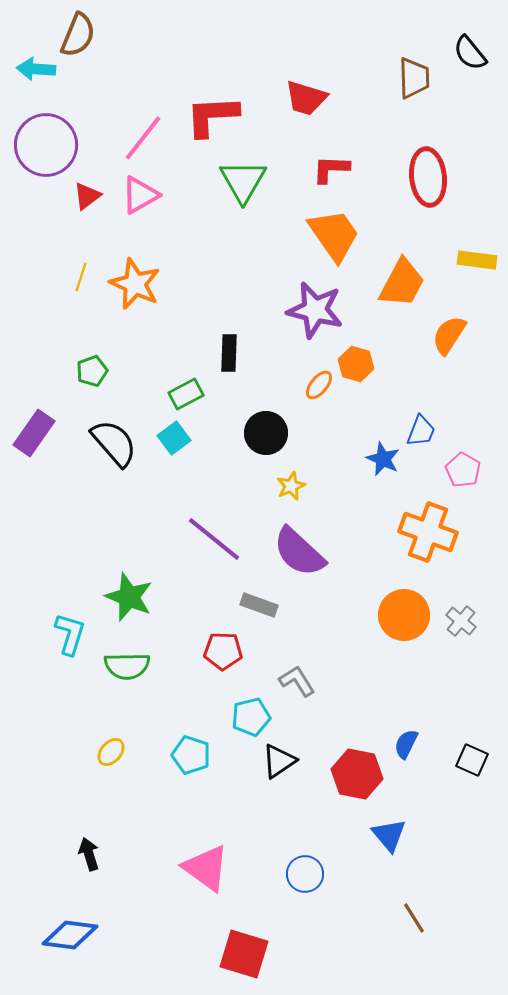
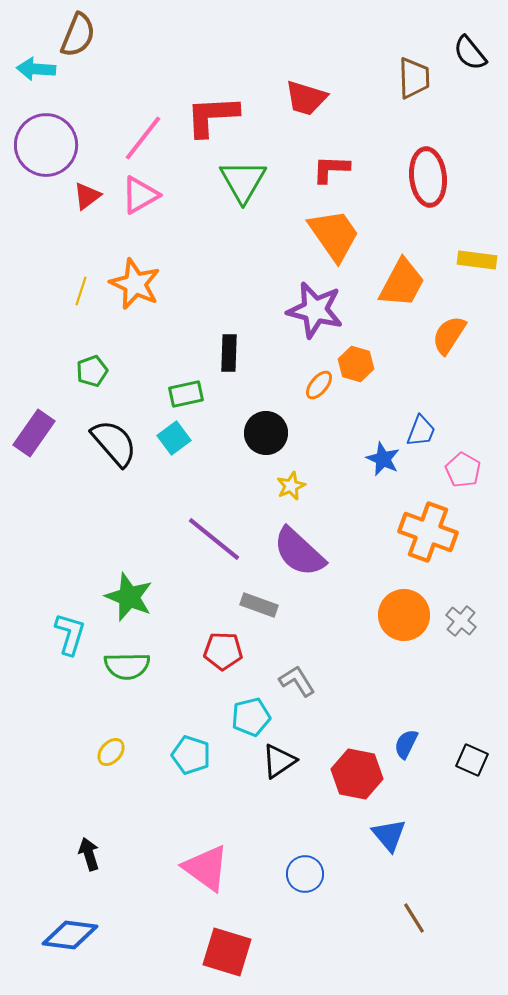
yellow line at (81, 277): moved 14 px down
green rectangle at (186, 394): rotated 16 degrees clockwise
red square at (244, 954): moved 17 px left, 2 px up
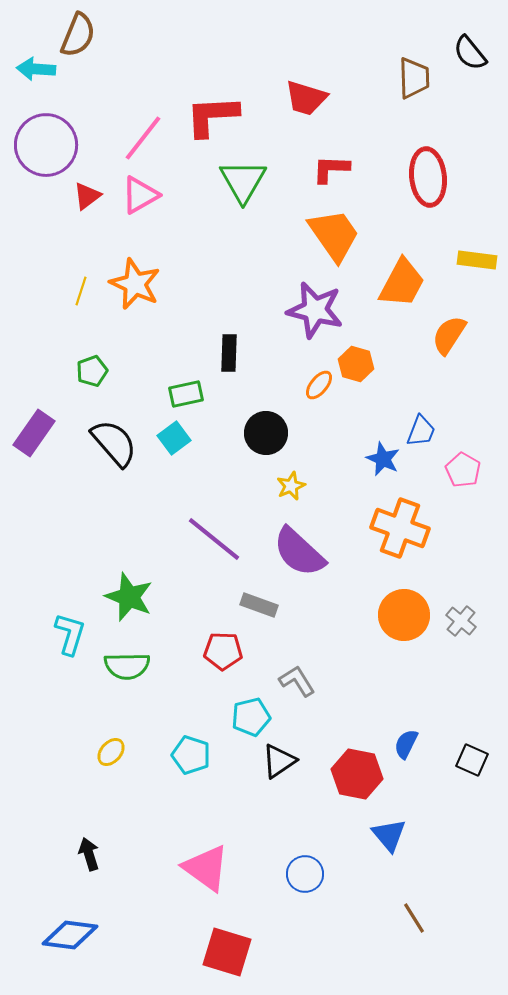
orange cross at (428, 532): moved 28 px left, 4 px up
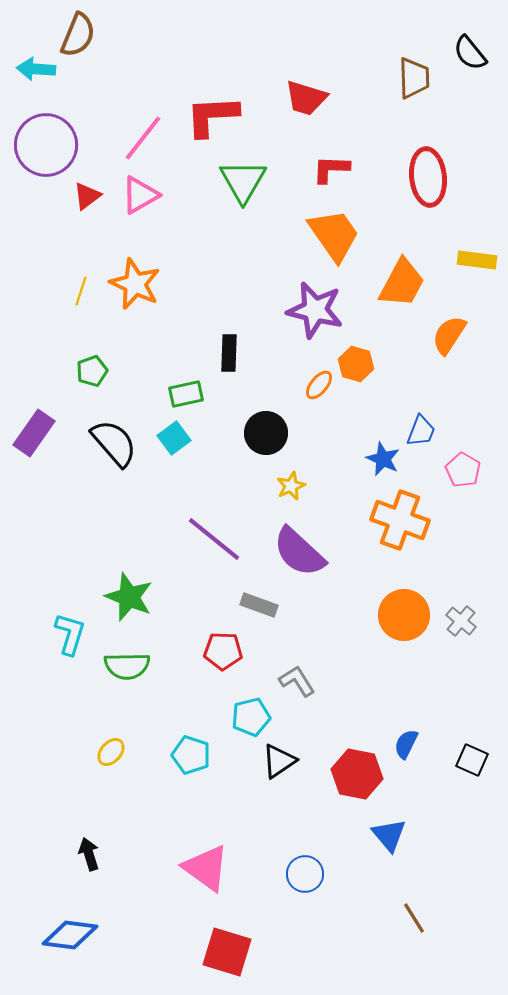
orange cross at (400, 528): moved 8 px up
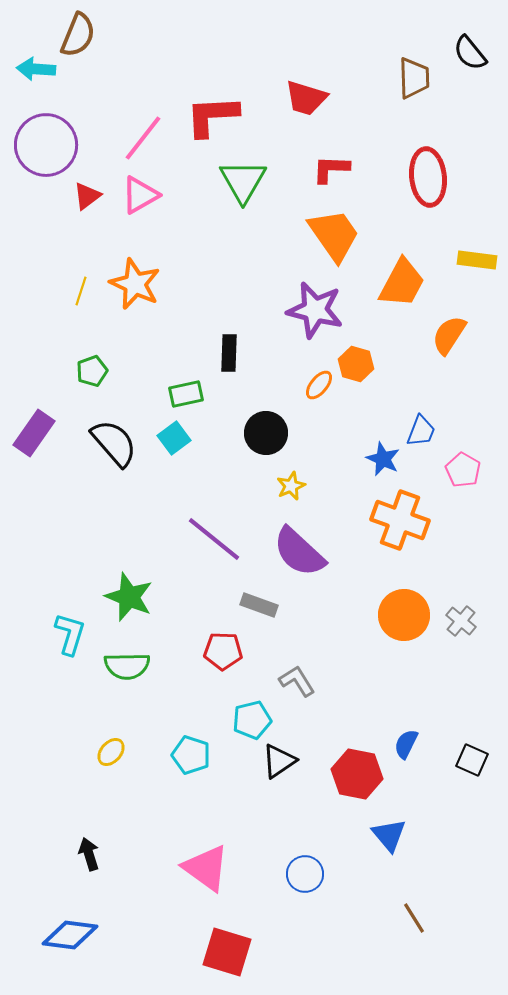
cyan pentagon at (251, 717): moved 1 px right, 3 px down
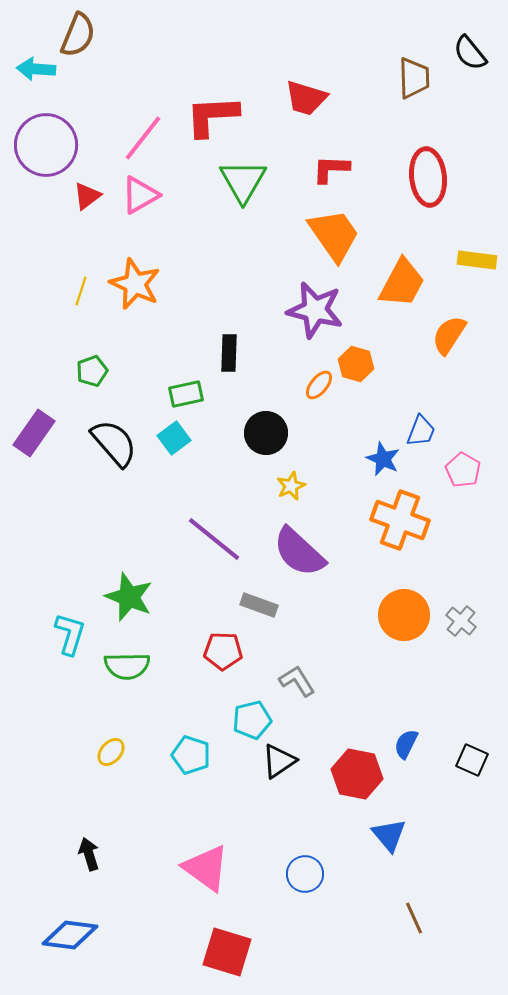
brown line at (414, 918): rotated 8 degrees clockwise
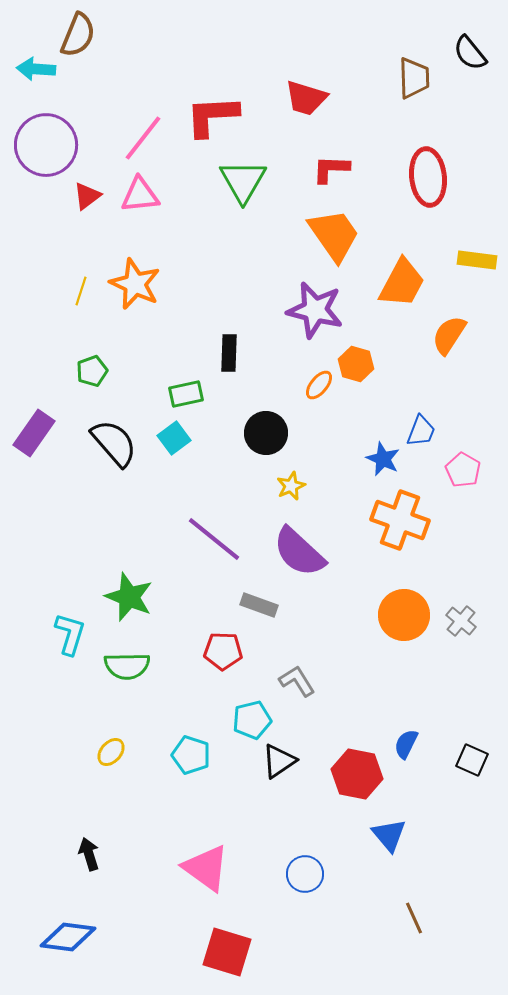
pink triangle at (140, 195): rotated 24 degrees clockwise
blue diamond at (70, 935): moved 2 px left, 2 px down
